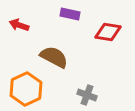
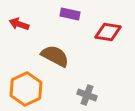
red arrow: moved 1 px up
brown semicircle: moved 1 px right, 1 px up
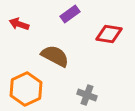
purple rectangle: rotated 48 degrees counterclockwise
red diamond: moved 1 px right, 2 px down
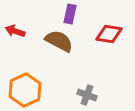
purple rectangle: rotated 42 degrees counterclockwise
red arrow: moved 4 px left, 7 px down
brown semicircle: moved 4 px right, 15 px up
orange hexagon: moved 1 px left, 1 px down
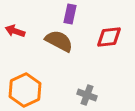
red diamond: moved 3 px down; rotated 16 degrees counterclockwise
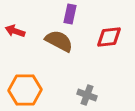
orange hexagon: rotated 24 degrees clockwise
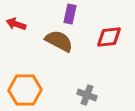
red arrow: moved 1 px right, 7 px up
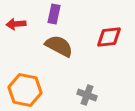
purple rectangle: moved 16 px left
red arrow: rotated 24 degrees counterclockwise
brown semicircle: moved 5 px down
orange hexagon: rotated 12 degrees clockwise
